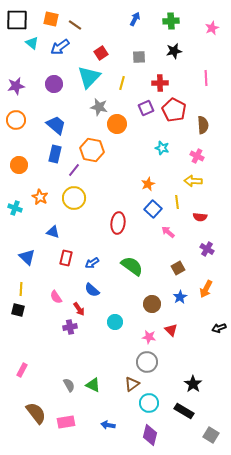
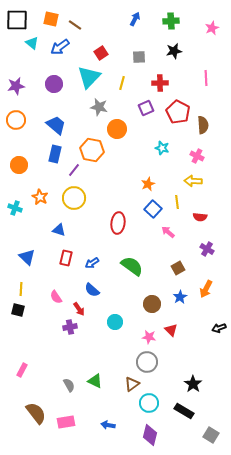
red pentagon at (174, 110): moved 4 px right, 2 px down
orange circle at (117, 124): moved 5 px down
blue triangle at (53, 232): moved 6 px right, 2 px up
green triangle at (93, 385): moved 2 px right, 4 px up
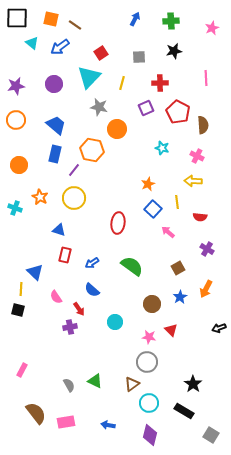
black square at (17, 20): moved 2 px up
blue triangle at (27, 257): moved 8 px right, 15 px down
red rectangle at (66, 258): moved 1 px left, 3 px up
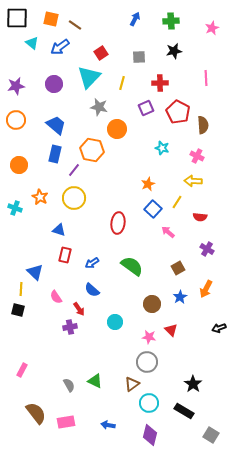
yellow line at (177, 202): rotated 40 degrees clockwise
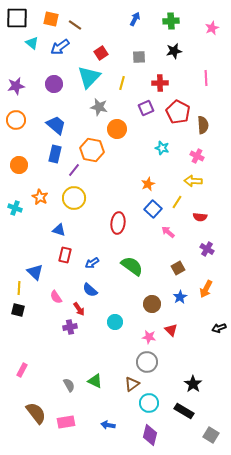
yellow line at (21, 289): moved 2 px left, 1 px up
blue semicircle at (92, 290): moved 2 px left
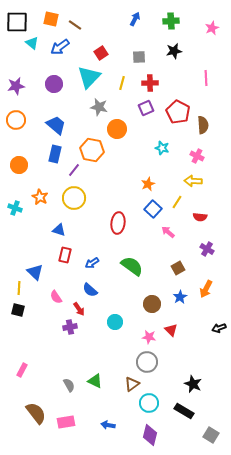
black square at (17, 18): moved 4 px down
red cross at (160, 83): moved 10 px left
black star at (193, 384): rotated 12 degrees counterclockwise
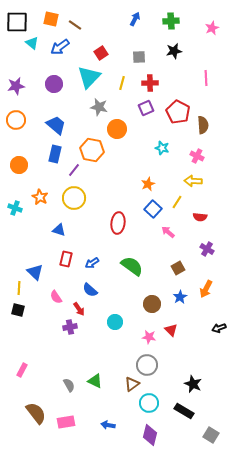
red rectangle at (65, 255): moved 1 px right, 4 px down
gray circle at (147, 362): moved 3 px down
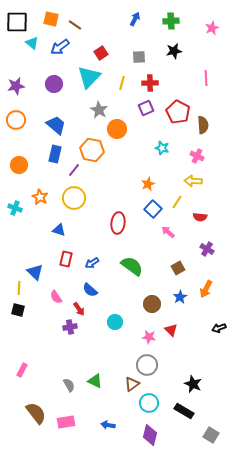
gray star at (99, 107): moved 3 px down; rotated 18 degrees clockwise
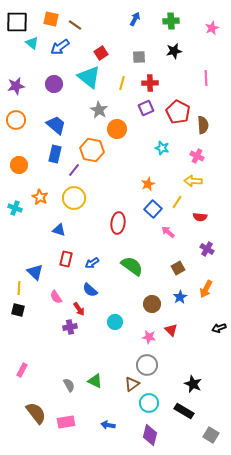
cyan triangle at (89, 77): rotated 35 degrees counterclockwise
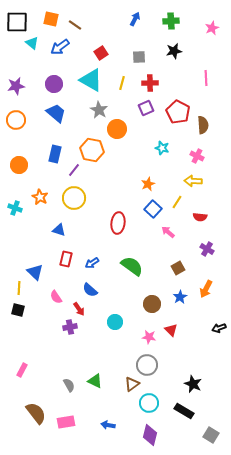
cyan triangle at (89, 77): moved 2 px right, 3 px down; rotated 10 degrees counterclockwise
blue trapezoid at (56, 125): moved 12 px up
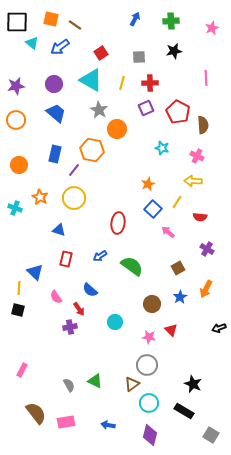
blue arrow at (92, 263): moved 8 px right, 7 px up
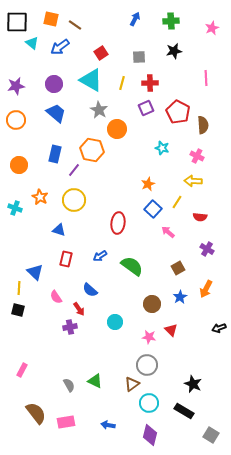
yellow circle at (74, 198): moved 2 px down
